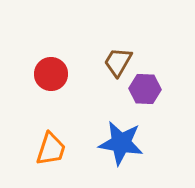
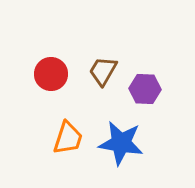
brown trapezoid: moved 15 px left, 9 px down
orange trapezoid: moved 17 px right, 11 px up
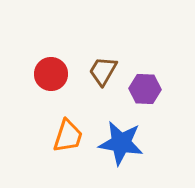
orange trapezoid: moved 2 px up
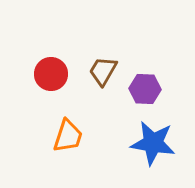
blue star: moved 32 px right
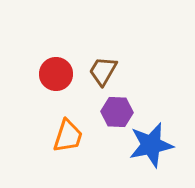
red circle: moved 5 px right
purple hexagon: moved 28 px left, 23 px down
blue star: moved 2 px left, 2 px down; rotated 21 degrees counterclockwise
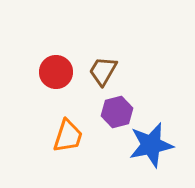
red circle: moved 2 px up
purple hexagon: rotated 16 degrees counterclockwise
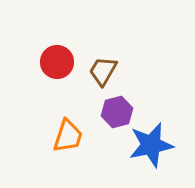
red circle: moved 1 px right, 10 px up
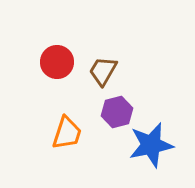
orange trapezoid: moved 1 px left, 3 px up
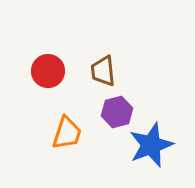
red circle: moved 9 px left, 9 px down
brown trapezoid: rotated 36 degrees counterclockwise
blue star: rotated 9 degrees counterclockwise
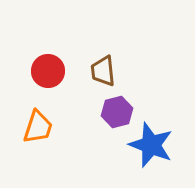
orange trapezoid: moved 29 px left, 6 px up
blue star: rotated 30 degrees counterclockwise
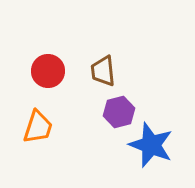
purple hexagon: moved 2 px right
